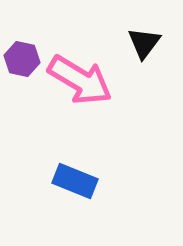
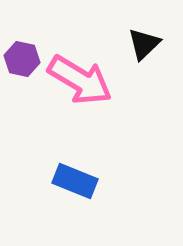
black triangle: moved 1 px down; rotated 9 degrees clockwise
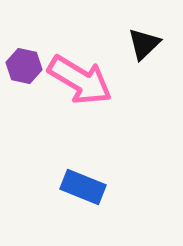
purple hexagon: moved 2 px right, 7 px down
blue rectangle: moved 8 px right, 6 px down
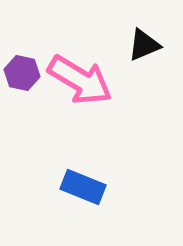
black triangle: moved 1 px down; rotated 21 degrees clockwise
purple hexagon: moved 2 px left, 7 px down
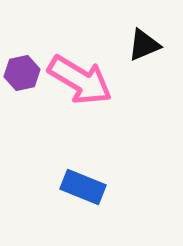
purple hexagon: rotated 24 degrees counterclockwise
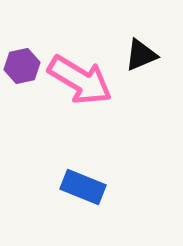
black triangle: moved 3 px left, 10 px down
purple hexagon: moved 7 px up
